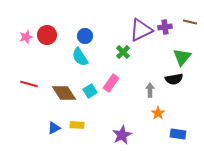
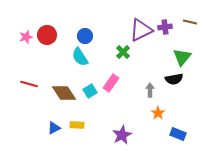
blue rectangle: rotated 14 degrees clockwise
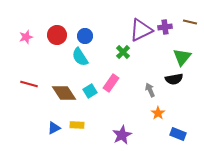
red circle: moved 10 px right
gray arrow: rotated 24 degrees counterclockwise
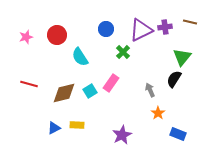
blue circle: moved 21 px right, 7 px up
black semicircle: rotated 132 degrees clockwise
brown diamond: rotated 70 degrees counterclockwise
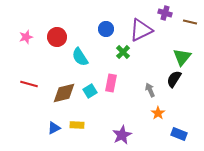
purple cross: moved 14 px up; rotated 24 degrees clockwise
red circle: moved 2 px down
pink rectangle: rotated 24 degrees counterclockwise
blue rectangle: moved 1 px right
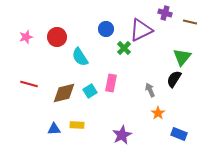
green cross: moved 1 px right, 4 px up
blue triangle: moved 1 px down; rotated 24 degrees clockwise
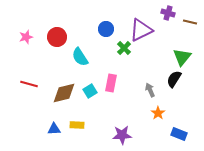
purple cross: moved 3 px right
purple star: rotated 24 degrees clockwise
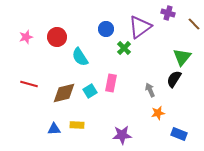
brown line: moved 4 px right, 2 px down; rotated 32 degrees clockwise
purple triangle: moved 1 px left, 3 px up; rotated 10 degrees counterclockwise
orange star: rotated 24 degrees clockwise
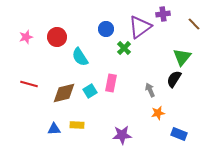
purple cross: moved 5 px left, 1 px down; rotated 24 degrees counterclockwise
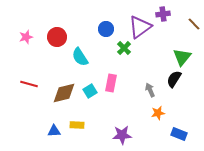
blue triangle: moved 2 px down
